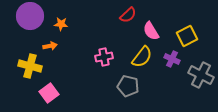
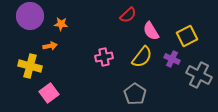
gray cross: moved 2 px left
gray pentagon: moved 7 px right, 8 px down; rotated 20 degrees clockwise
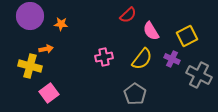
orange arrow: moved 4 px left, 3 px down
yellow semicircle: moved 2 px down
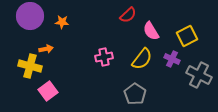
orange star: moved 1 px right, 2 px up
pink square: moved 1 px left, 2 px up
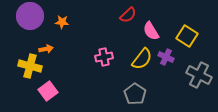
yellow square: rotated 30 degrees counterclockwise
purple cross: moved 6 px left, 2 px up
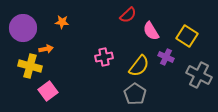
purple circle: moved 7 px left, 12 px down
yellow semicircle: moved 3 px left, 7 px down
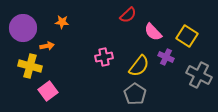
pink semicircle: moved 2 px right, 1 px down; rotated 12 degrees counterclockwise
orange arrow: moved 1 px right, 3 px up
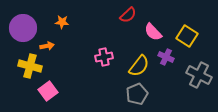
gray pentagon: moved 2 px right; rotated 15 degrees clockwise
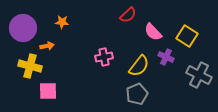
pink square: rotated 36 degrees clockwise
